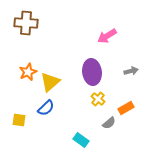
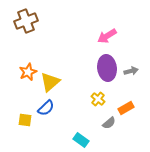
brown cross: moved 2 px up; rotated 25 degrees counterclockwise
purple ellipse: moved 15 px right, 4 px up
yellow square: moved 6 px right
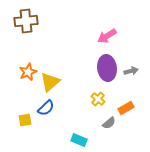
brown cross: rotated 15 degrees clockwise
yellow square: rotated 16 degrees counterclockwise
cyan rectangle: moved 2 px left; rotated 14 degrees counterclockwise
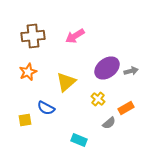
brown cross: moved 7 px right, 15 px down
pink arrow: moved 32 px left
purple ellipse: rotated 60 degrees clockwise
yellow triangle: moved 16 px right
blue semicircle: rotated 72 degrees clockwise
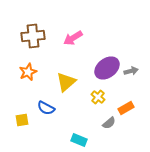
pink arrow: moved 2 px left, 2 px down
yellow cross: moved 2 px up
yellow square: moved 3 px left
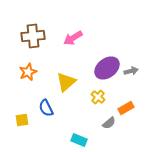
blue semicircle: rotated 36 degrees clockwise
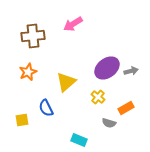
pink arrow: moved 14 px up
gray semicircle: rotated 56 degrees clockwise
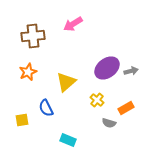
yellow cross: moved 1 px left, 3 px down
cyan rectangle: moved 11 px left
